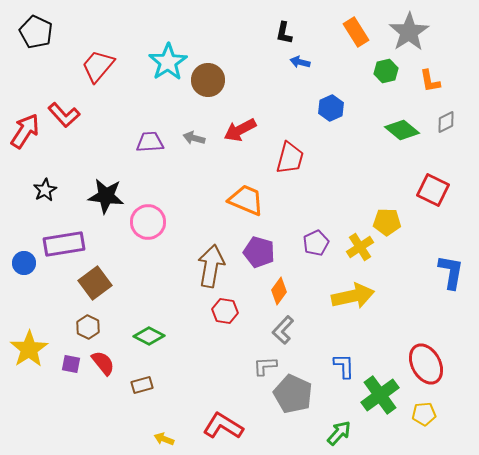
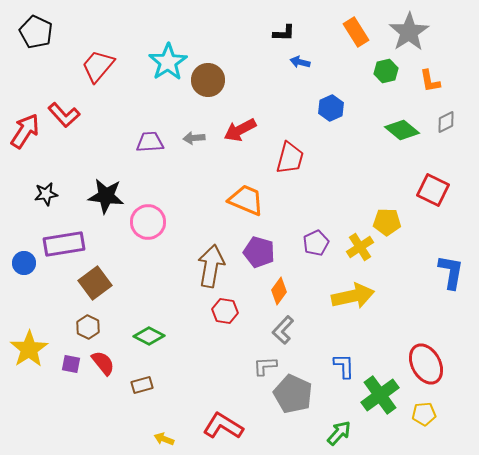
black L-shape at (284, 33): rotated 100 degrees counterclockwise
gray arrow at (194, 138): rotated 20 degrees counterclockwise
black star at (45, 190): moved 1 px right, 4 px down; rotated 20 degrees clockwise
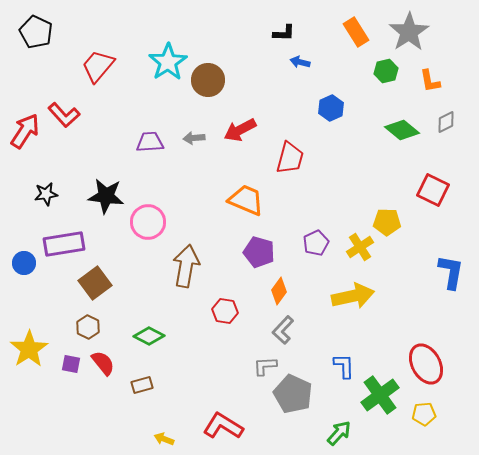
brown arrow at (211, 266): moved 25 px left
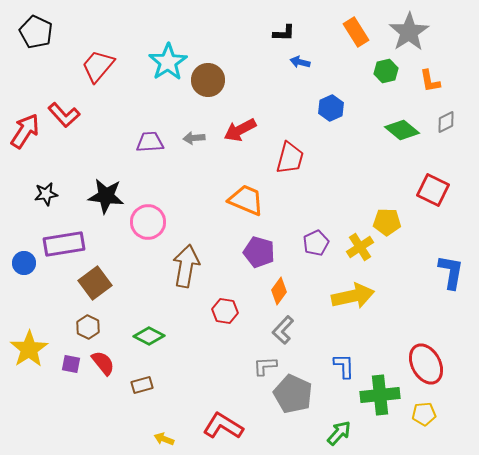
green cross at (380, 395): rotated 30 degrees clockwise
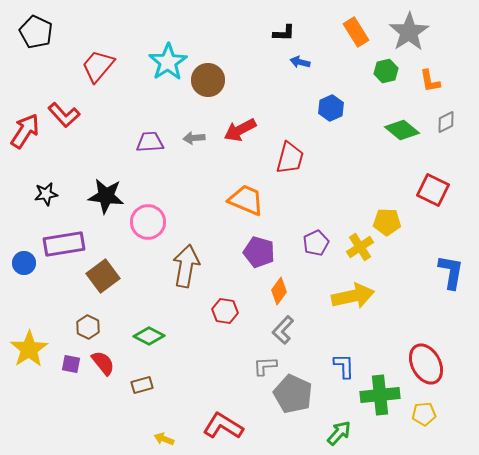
brown square at (95, 283): moved 8 px right, 7 px up
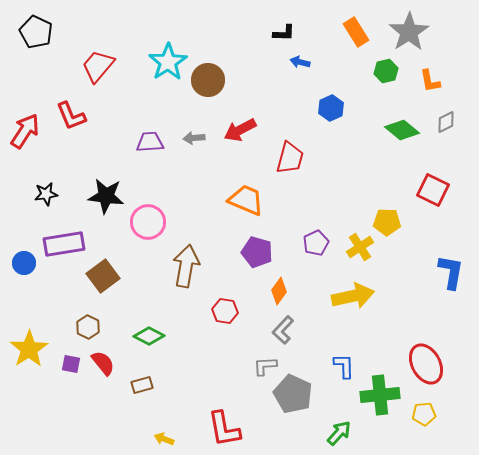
red L-shape at (64, 115): moved 7 px right, 1 px down; rotated 20 degrees clockwise
purple pentagon at (259, 252): moved 2 px left
red L-shape at (223, 426): moved 1 px right, 3 px down; rotated 132 degrees counterclockwise
